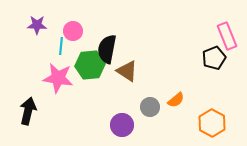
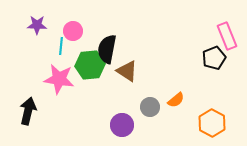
pink star: moved 1 px right, 1 px down
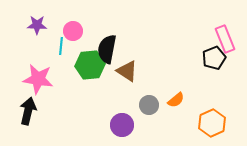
pink rectangle: moved 2 px left, 3 px down
pink star: moved 21 px left
gray circle: moved 1 px left, 2 px up
orange hexagon: rotated 8 degrees clockwise
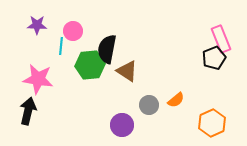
pink rectangle: moved 4 px left
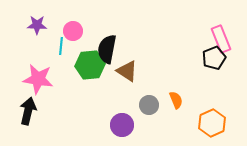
orange semicircle: rotated 72 degrees counterclockwise
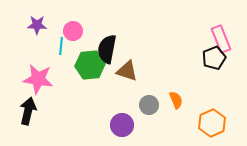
brown triangle: rotated 15 degrees counterclockwise
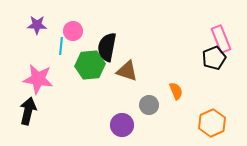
black semicircle: moved 2 px up
orange semicircle: moved 9 px up
